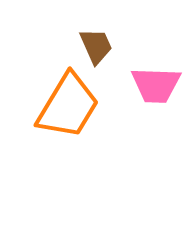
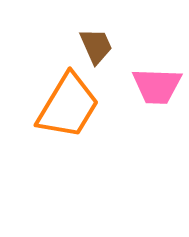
pink trapezoid: moved 1 px right, 1 px down
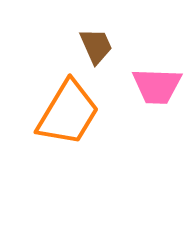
orange trapezoid: moved 7 px down
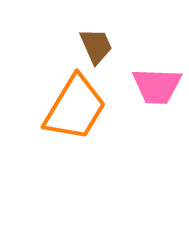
orange trapezoid: moved 7 px right, 5 px up
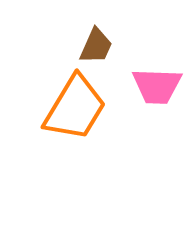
brown trapezoid: rotated 48 degrees clockwise
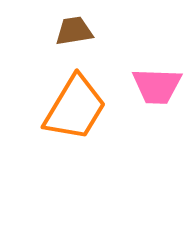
brown trapezoid: moved 22 px left, 15 px up; rotated 123 degrees counterclockwise
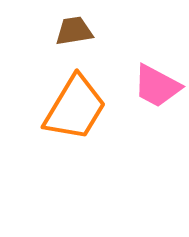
pink trapezoid: rotated 26 degrees clockwise
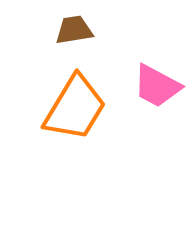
brown trapezoid: moved 1 px up
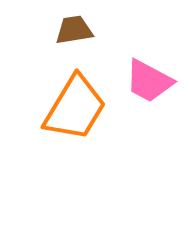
pink trapezoid: moved 8 px left, 5 px up
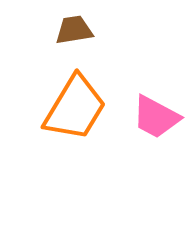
pink trapezoid: moved 7 px right, 36 px down
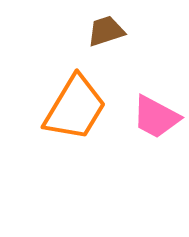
brown trapezoid: moved 32 px right, 1 px down; rotated 9 degrees counterclockwise
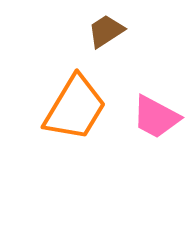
brown trapezoid: rotated 15 degrees counterclockwise
